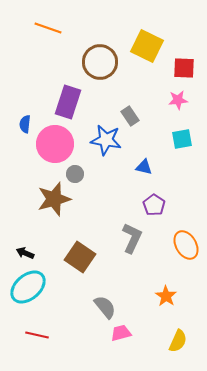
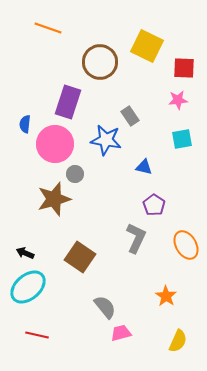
gray L-shape: moved 4 px right
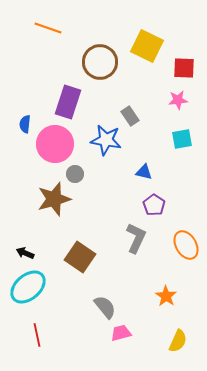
blue triangle: moved 5 px down
red line: rotated 65 degrees clockwise
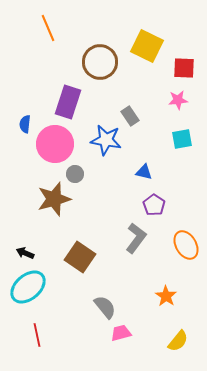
orange line: rotated 48 degrees clockwise
gray L-shape: rotated 12 degrees clockwise
yellow semicircle: rotated 15 degrees clockwise
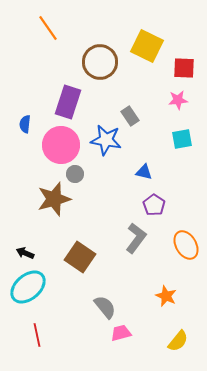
orange line: rotated 12 degrees counterclockwise
pink circle: moved 6 px right, 1 px down
orange star: rotated 10 degrees counterclockwise
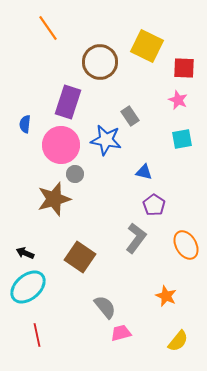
pink star: rotated 30 degrees clockwise
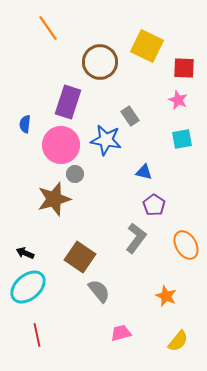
gray semicircle: moved 6 px left, 16 px up
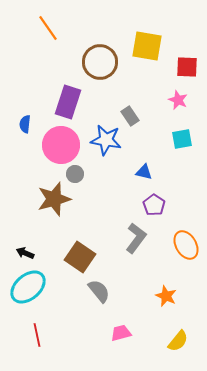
yellow square: rotated 16 degrees counterclockwise
red square: moved 3 px right, 1 px up
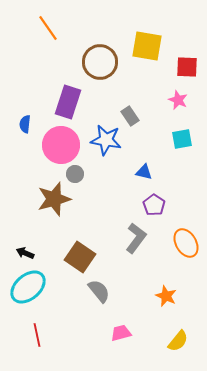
orange ellipse: moved 2 px up
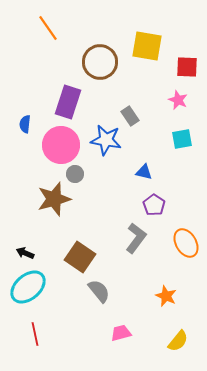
red line: moved 2 px left, 1 px up
